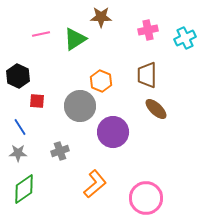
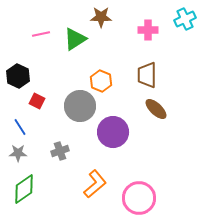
pink cross: rotated 12 degrees clockwise
cyan cross: moved 19 px up
red square: rotated 21 degrees clockwise
pink circle: moved 7 px left
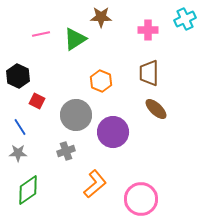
brown trapezoid: moved 2 px right, 2 px up
gray circle: moved 4 px left, 9 px down
gray cross: moved 6 px right
green diamond: moved 4 px right, 1 px down
pink circle: moved 2 px right, 1 px down
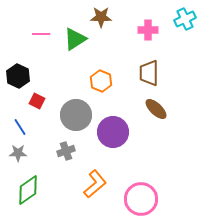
pink line: rotated 12 degrees clockwise
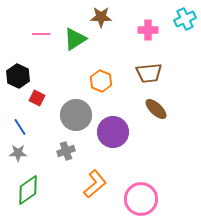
brown trapezoid: rotated 96 degrees counterclockwise
red square: moved 3 px up
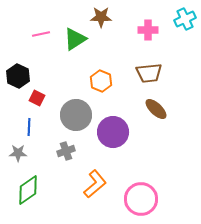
pink line: rotated 12 degrees counterclockwise
blue line: moved 9 px right; rotated 36 degrees clockwise
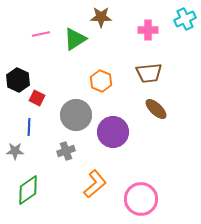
black hexagon: moved 4 px down
gray star: moved 3 px left, 2 px up
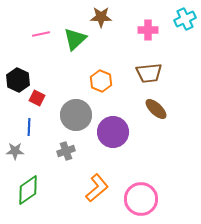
green triangle: rotated 10 degrees counterclockwise
orange L-shape: moved 2 px right, 4 px down
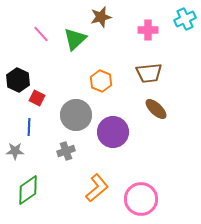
brown star: rotated 15 degrees counterclockwise
pink line: rotated 60 degrees clockwise
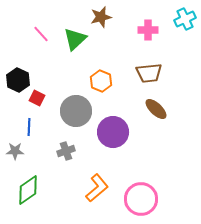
gray circle: moved 4 px up
